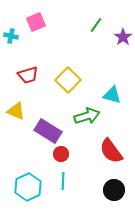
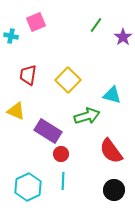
red trapezoid: rotated 115 degrees clockwise
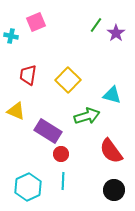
purple star: moved 7 px left, 4 px up
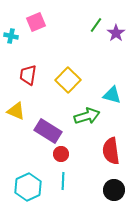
red semicircle: rotated 28 degrees clockwise
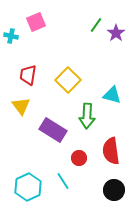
yellow triangle: moved 5 px right, 5 px up; rotated 30 degrees clockwise
green arrow: rotated 110 degrees clockwise
purple rectangle: moved 5 px right, 1 px up
red circle: moved 18 px right, 4 px down
cyan line: rotated 36 degrees counterclockwise
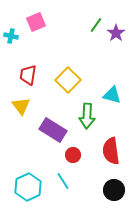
red circle: moved 6 px left, 3 px up
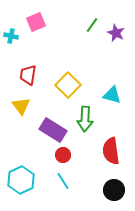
green line: moved 4 px left
purple star: rotated 12 degrees counterclockwise
yellow square: moved 5 px down
green arrow: moved 2 px left, 3 px down
red circle: moved 10 px left
cyan hexagon: moved 7 px left, 7 px up
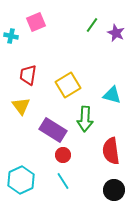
yellow square: rotated 15 degrees clockwise
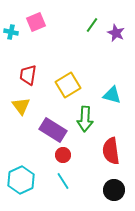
cyan cross: moved 4 px up
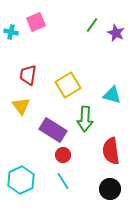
black circle: moved 4 px left, 1 px up
